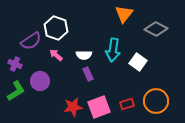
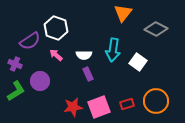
orange triangle: moved 1 px left, 1 px up
purple semicircle: moved 1 px left
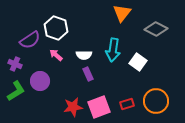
orange triangle: moved 1 px left
purple semicircle: moved 1 px up
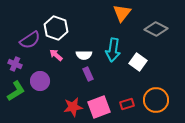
orange circle: moved 1 px up
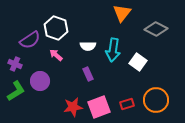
white semicircle: moved 4 px right, 9 px up
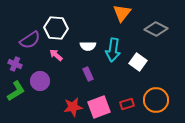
white hexagon: rotated 15 degrees counterclockwise
